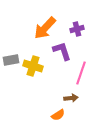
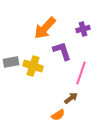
purple cross: moved 6 px right
gray rectangle: moved 2 px down
brown arrow: rotated 32 degrees counterclockwise
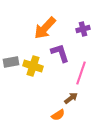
purple L-shape: moved 2 px left, 2 px down
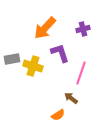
gray rectangle: moved 1 px right, 3 px up
brown arrow: rotated 104 degrees counterclockwise
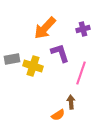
brown arrow: moved 4 px down; rotated 48 degrees clockwise
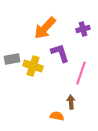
orange semicircle: moved 1 px left, 1 px down; rotated 136 degrees counterclockwise
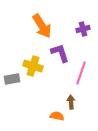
orange arrow: moved 3 px left, 2 px up; rotated 75 degrees counterclockwise
gray rectangle: moved 20 px down
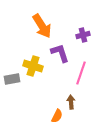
purple cross: moved 6 px down
orange semicircle: rotated 104 degrees clockwise
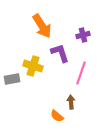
orange semicircle: rotated 104 degrees clockwise
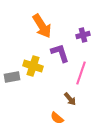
gray rectangle: moved 2 px up
brown arrow: moved 1 px left, 3 px up; rotated 144 degrees clockwise
orange semicircle: moved 2 px down
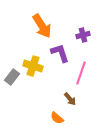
gray rectangle: rotated 42 degrees counterclockwise
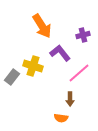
purple L-shape: rotated 20 degrees counterclockwise
pink line: moved 2 px left; rotated 30 degrees clockwise
brown arrow: rotated 40 degrees clockwise
orange semicircle: moved 4 px right; rotated 32 degrees counterclockwise
